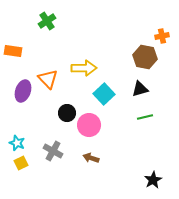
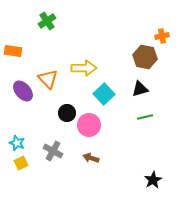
purple ellipse: rotated 60 degrees counterclockwise
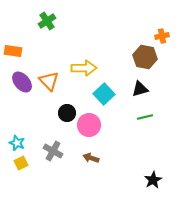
orange triangle: moved 1 px right, 2 px down
purple ellipse: moved 1 px left, 9 px up
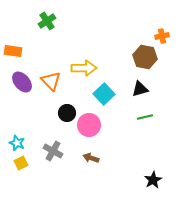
orange triangle: moved 2 px right
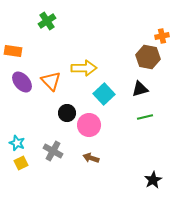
brown hexagon: moved 3 px right
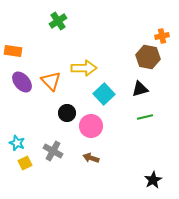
green cross: moved 11 px right
pink circle: moved 2 px right, 1 px down
yellow square: moved 4 px right
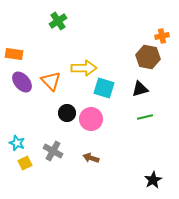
orange rectangle: moved 1 px right, 3 px down
cyan square: moved 6 px up; rotated 30 degrees counterclockwise
pink circle: moved 7 px up
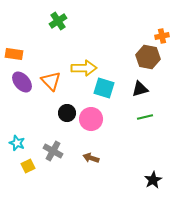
yellow square: moved 3 px right, 3 px down
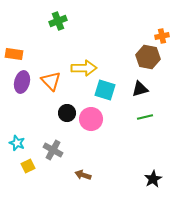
green cross: rotated 12 degrees clockwise
purple ellipse: rotated 55 degrees clockwise
cyan square: moved 1 px right, 2 px down
gray cross: moved 1 px up
brown arrow: moved 8 px left, 17 px down
black star: moved 1 px up
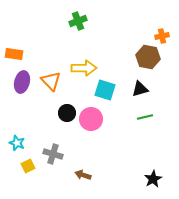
green cross: moved 20 px right
gray cross: moved 4 px down; rotated 12 degrees counterclockwise
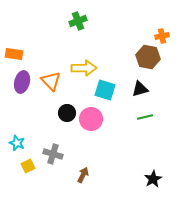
brown arrow: rotated 98 degrees clockwise
